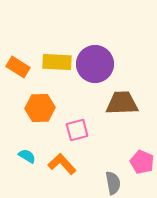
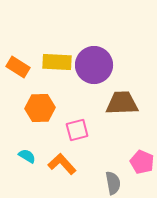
purple circle: moved 1 px left, 1 px down
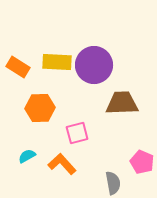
pink square: moved 3 px down
cyan semicircle: rotated 60 degrees counterclockwise
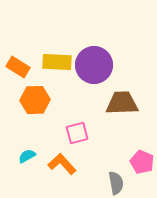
orange hexagon: moved 5 px left, 8 px up
gray semicircle: moved 3 px right
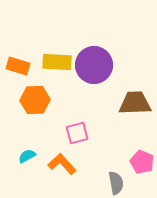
orange rectangle: moved 1 px up; rotated 15 degrees counterclockwise
brown trapezoid: moved 13 px right
